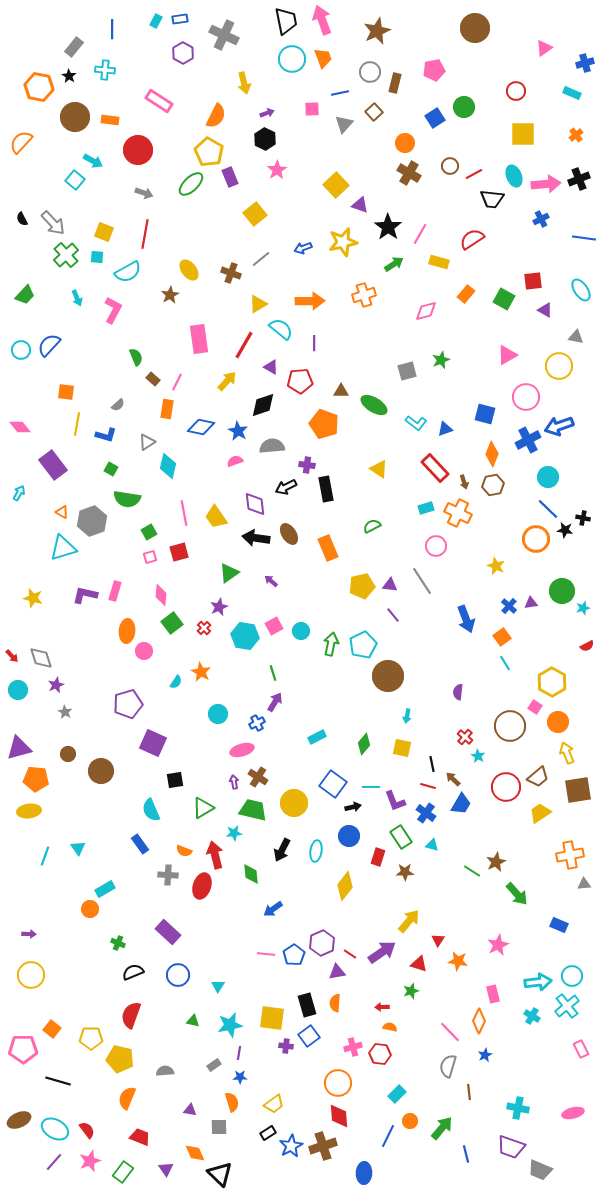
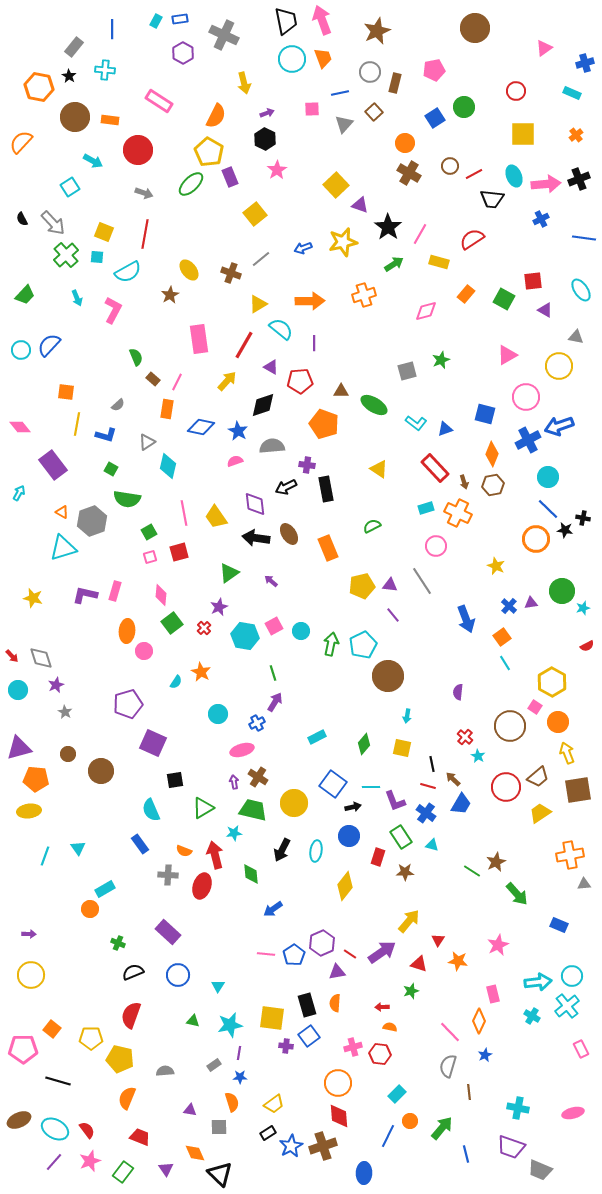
cyan square at (75, 180): moved 5 px left, 7 px down; rotated 18 degrees clockwise
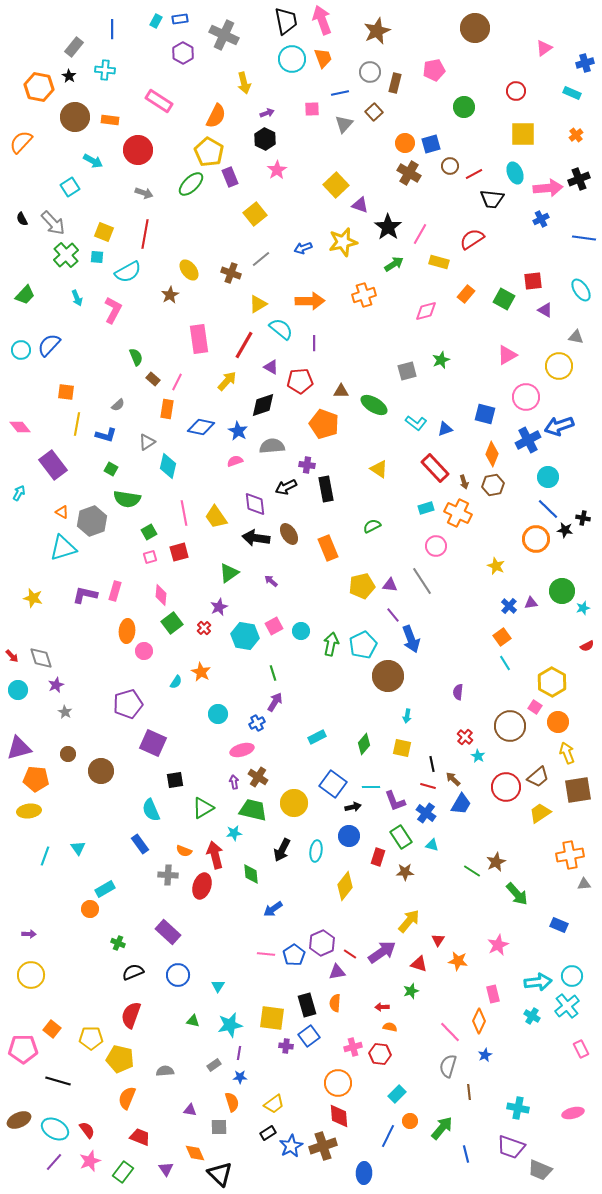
blue square at (435, 118): moved 4 px left, 26 px down; rotated 18 degrees clockwise
cyan ellipse at (514, 176): moved 1 px right, 3 px up
pink arrow at (546, 184): moved 2 px right, 4 px down
blue arrow at (466, 619): moved 55 px left, 20 px down
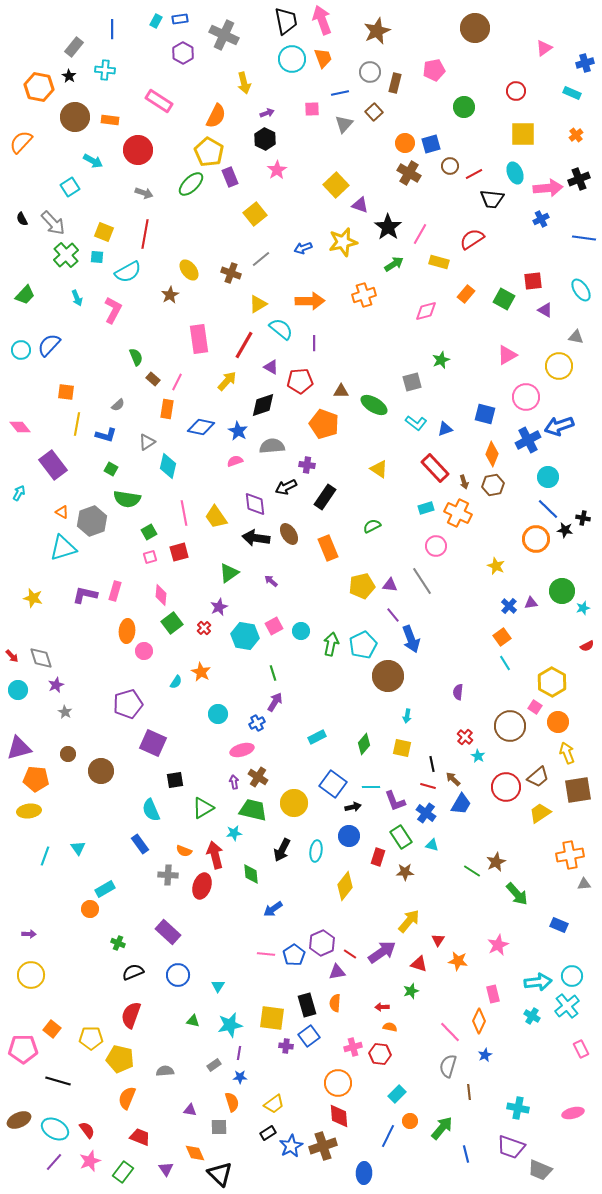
gray square at (407, 371): moved 5 px right, 11 px down
black rectangle at (326, 489): moved 1 px left, 8 px down; rotated 45 degrees clockwise
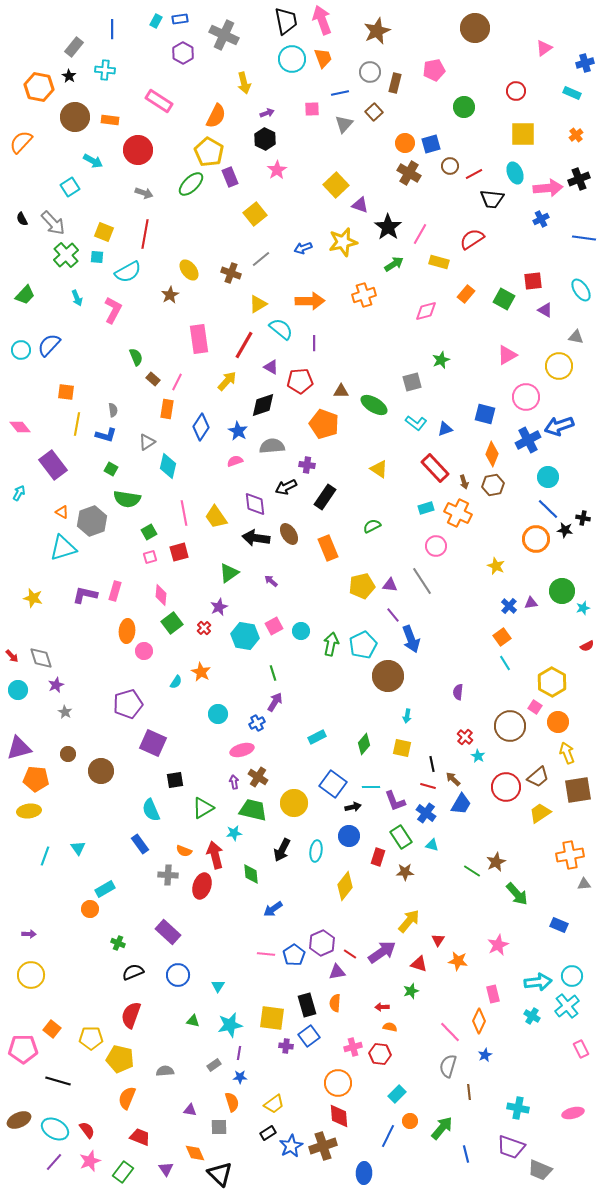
gray semicircle at (118, 405): moved 5 px left, 5 px down; rotated 56 degrees counterclockwise
blue diamond at (201, 427): rotated 68 degrees counterclockwise
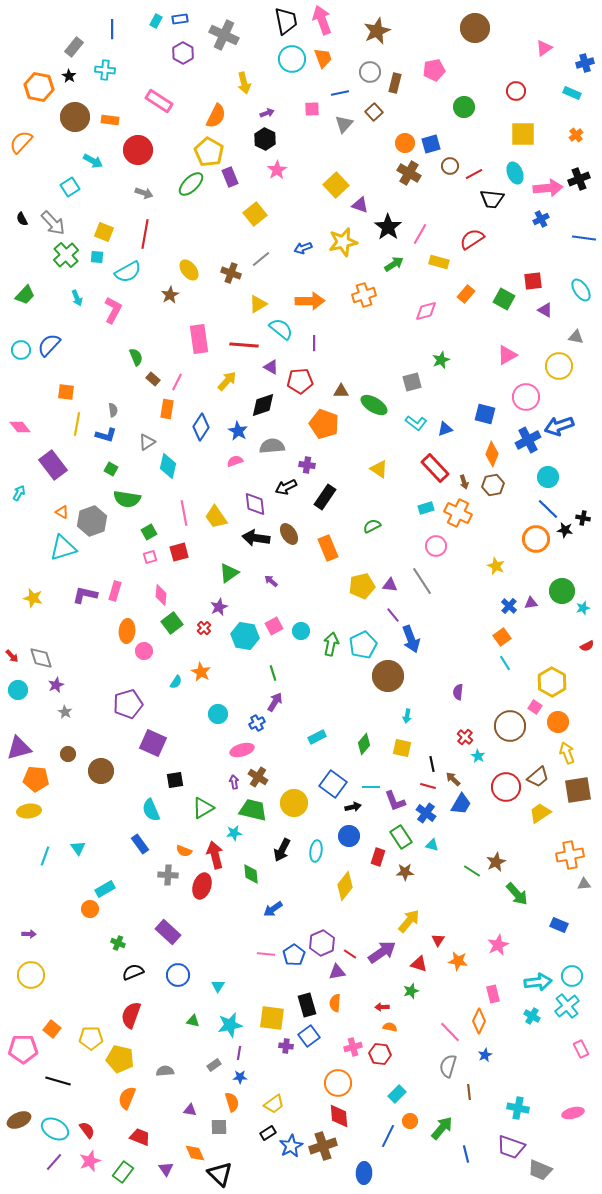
red line at (244, 345): rotated 64 degrees clockwise
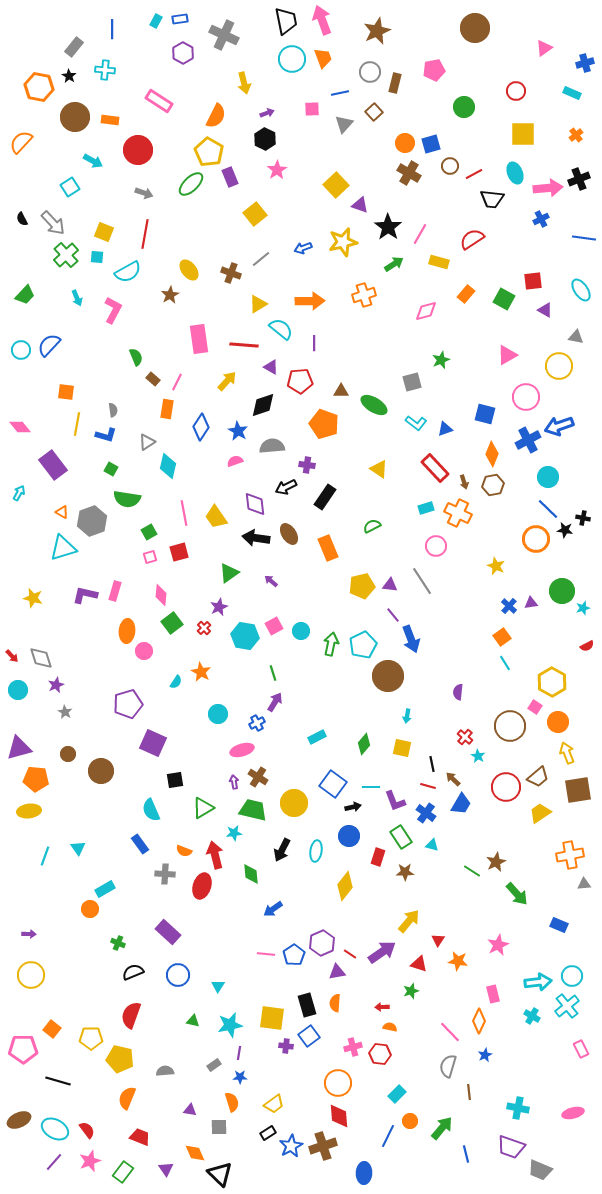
gray cross at (168, 875): moved 3 px left, 1 px up
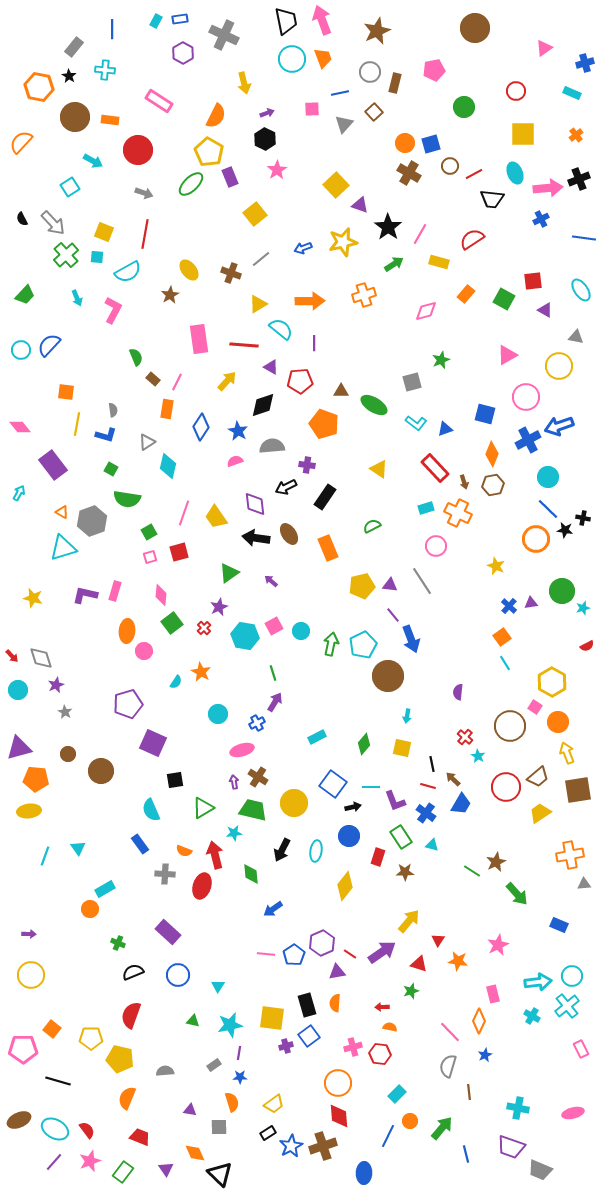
pink line at (184, 513): rotated 30 degrees clockwise
purple cross at (286, 1046): rotated 24 degrees counterclockwise
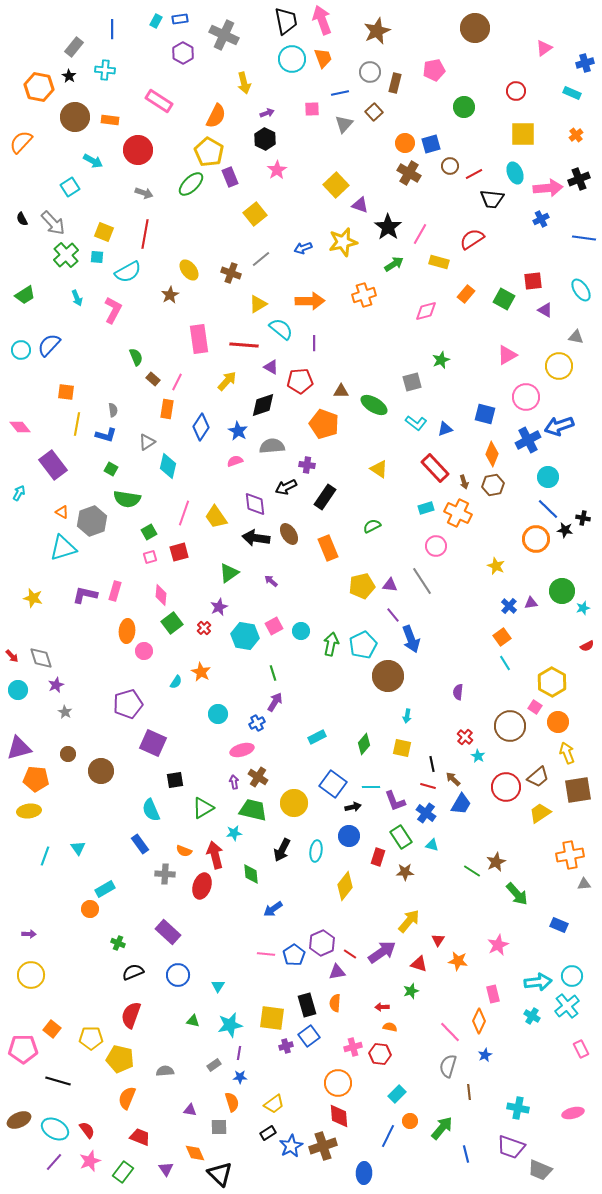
green trapezoid at (25, 295): rotated 15 degrees clockwise
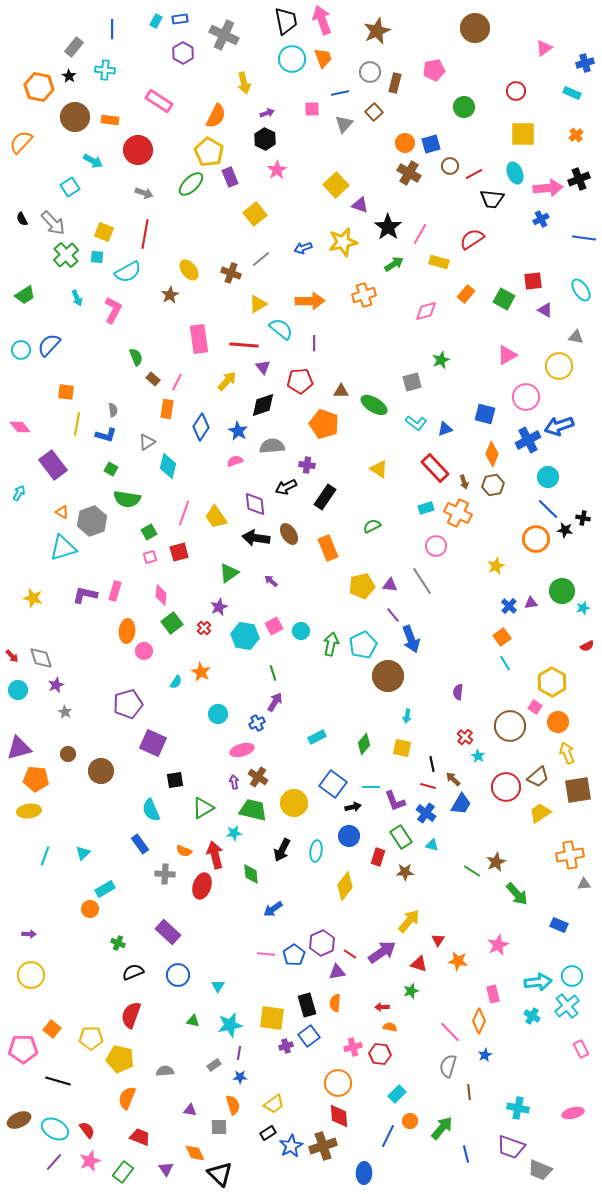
purple triangle at (271, 367): moved 8 px left; rotated 21 degrees clockwise
yellow star at (496, 566): rotated 24 degrees clockwise
cyan triangle at (78, 848): moved 5 px right, 5 px down; rotated 21 degrees clockwise
orange semicircle at (232, 1102): moved 1 px right, 3 px down
